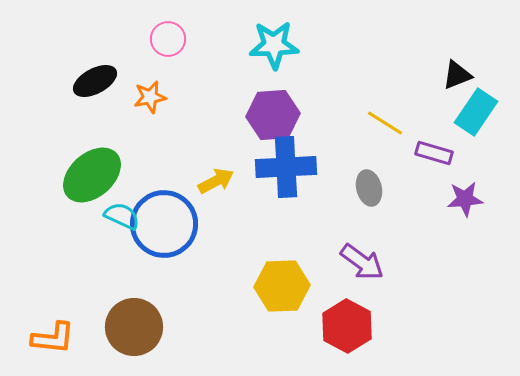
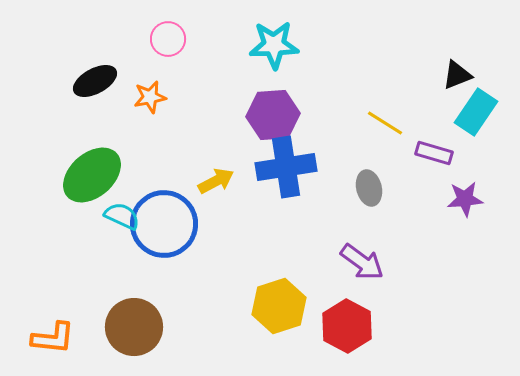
blue cross: rotated 6 degrees counterclockwise
yellow hexagon: moved 3 px left, 20 px down; rotated 16 degrees counterclockwise
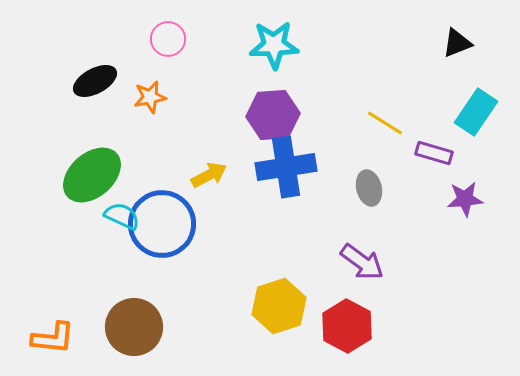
black triangle: moved 32 px up
yellow arrow: moved 7 px left, 6 px up
blue circle: moved 2 px left
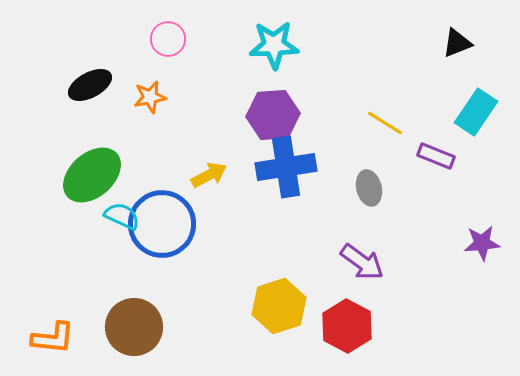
black ellipse: moved 5 px left, 4 px down
purple rectangle: moved 2 px right, 3 px down; rotated 6 degrees clockwise
purple star: moved 17 px right, 44 px down
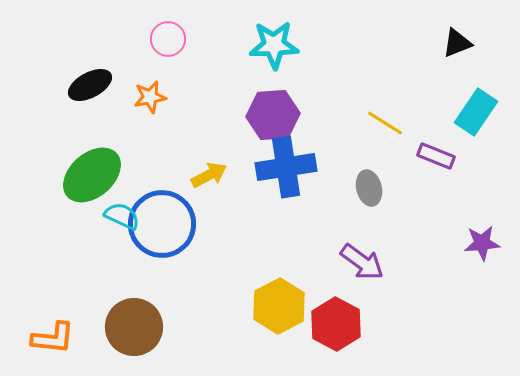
yellow hexagon: rotated 10 degrees counterclockwise
red hexagon: moved 11 px left, 2 px up
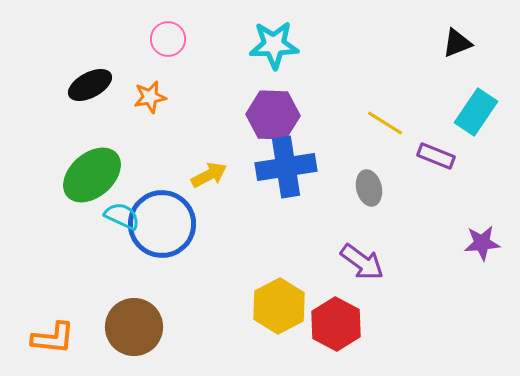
purple hexagon: rotated 6 degrees clockwise
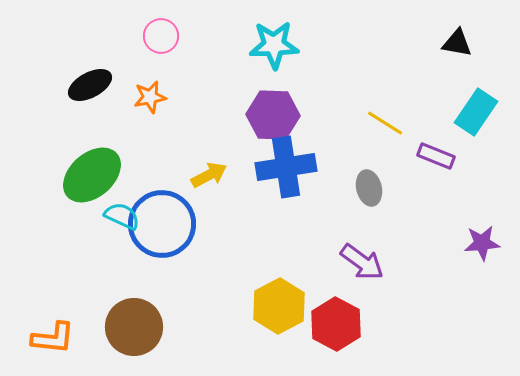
pink circle: moved 7 px left, 3 px up
black triangle: rotated 32 degrees clockwise
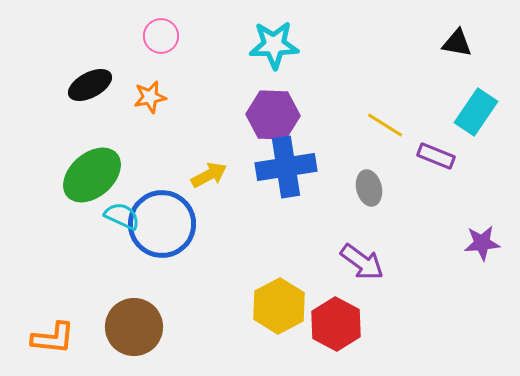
yellow line: moved 2 px down
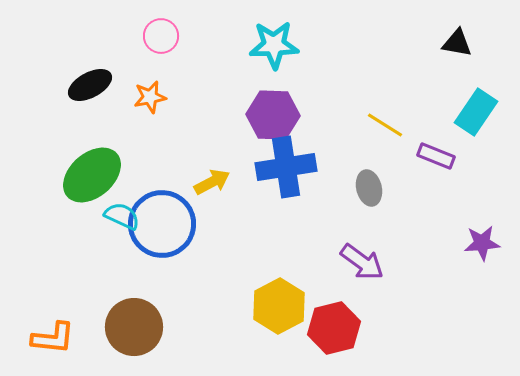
yellow arrow: moved 3 px right, 7 px down
red hexagon: moved 2 px left, 4 px down; rotated 18 degrees clockwise
